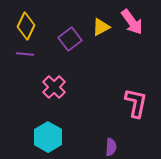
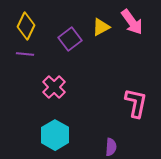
cyan hexagon: moved 7 px right, 2 px up
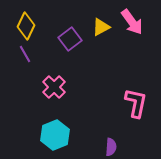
purple line: rotated 54 degrees clockwise
cyan hexagon: rotated 8 degrees clockwise
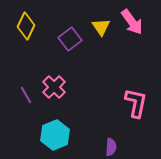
yellow triangle: rotated 36 degrees counterclockwise
purple line: moved 1 px right, 41 px down
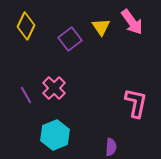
pink cross: moved 1 px down
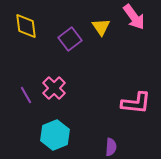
pink arrow: moved 2 px right, 5 px up
yellow diamond: rotated 32 degrees counterclockwise
pink L-shape: rotated 84 degrees clockwise
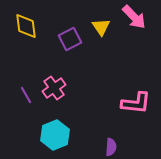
pink arrow: rotated 8 degrees counterclockwise
purple square: rotated 10 degrees clockwise
pink cross: rotated 10 degrees clockwise
